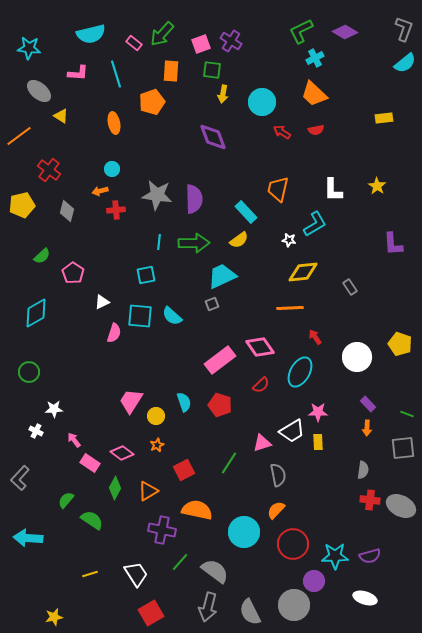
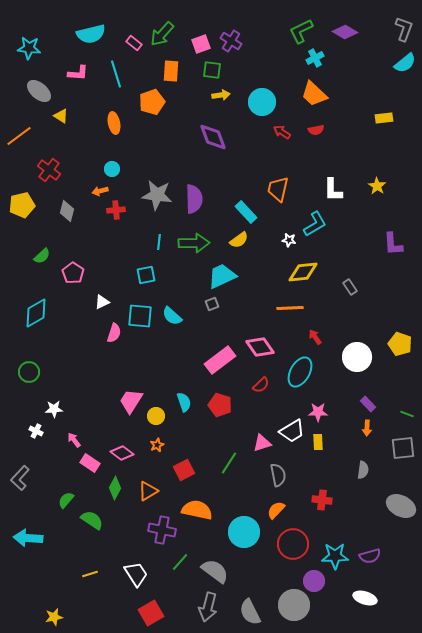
yellow arrow at (223, 94): moved 2 px left, 1 px down; rotated 108 degrees counterclockwise
red cross at (370, 500): moved 48 px left
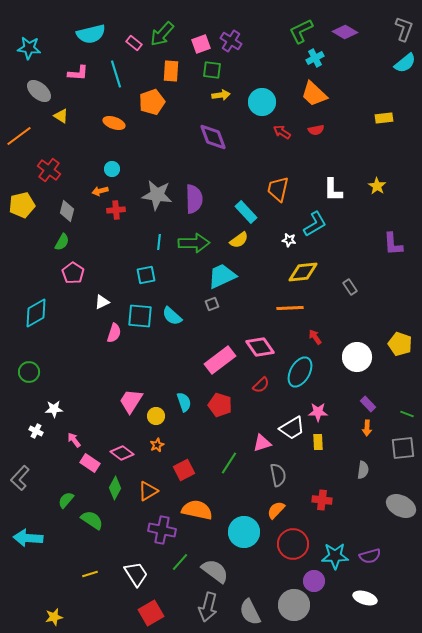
orange ellipse at (114, 123): rotated 60 degrees counterclockwise
green semicircle at (42, 256): moved 20 px right, 14 px up; rotated 18 degrees counterclockwise
white trapezoid at (292, 431): moved 3 px up
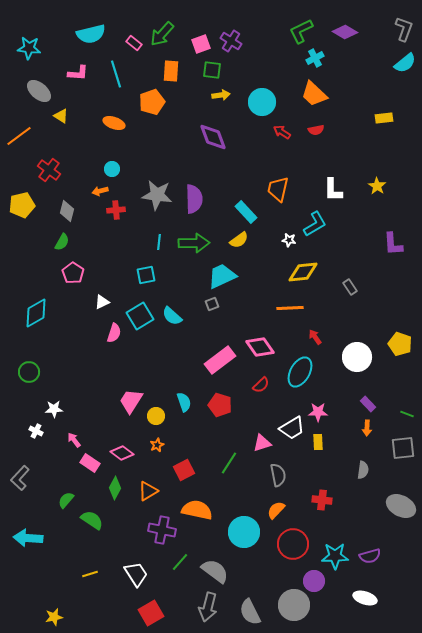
cyan square at (140, 316): rotated 36 degrees counterclockwise
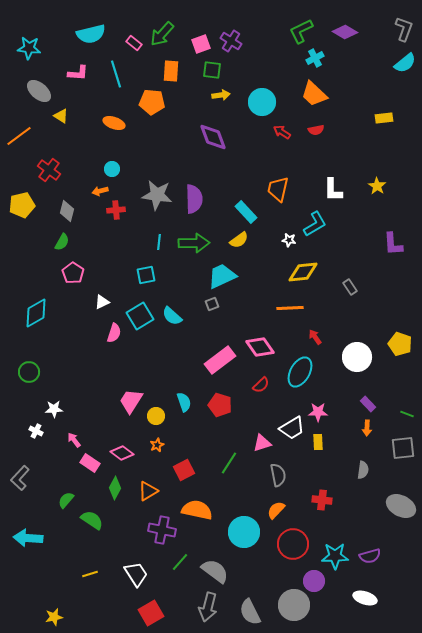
orange pentagon at (152, 102): rotated 25 degrees clockwise
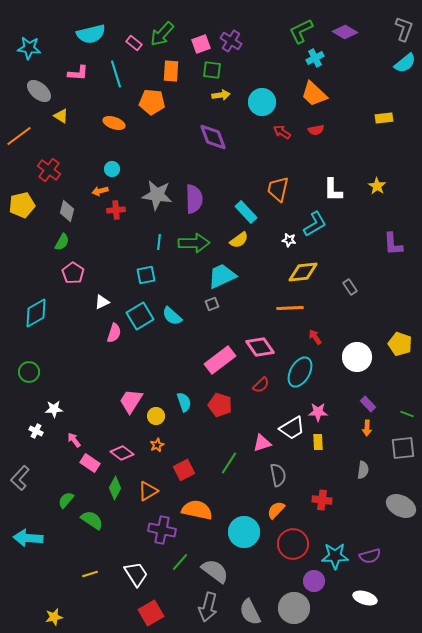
gray circle at (294, 605): moved 3 px down
